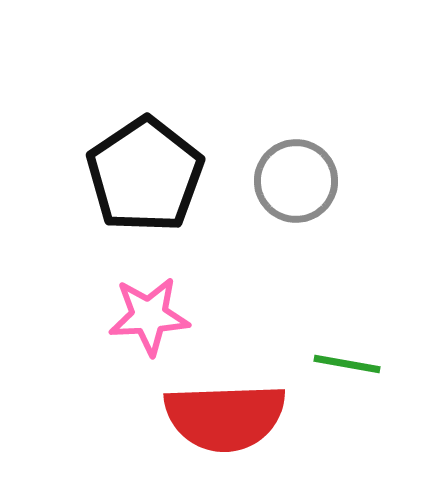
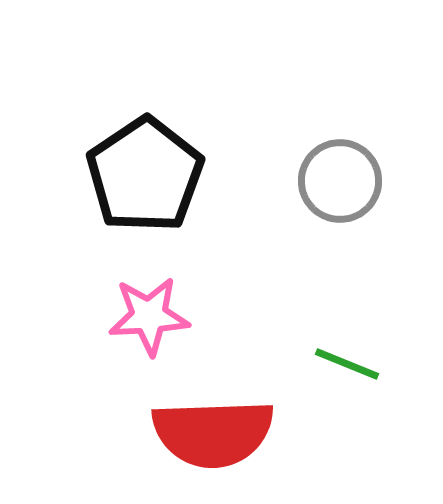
gray circle: moved 44 px right
green line: rotated 12 degrees clockwise
red semicircle: moved 12 px left, 16 px down
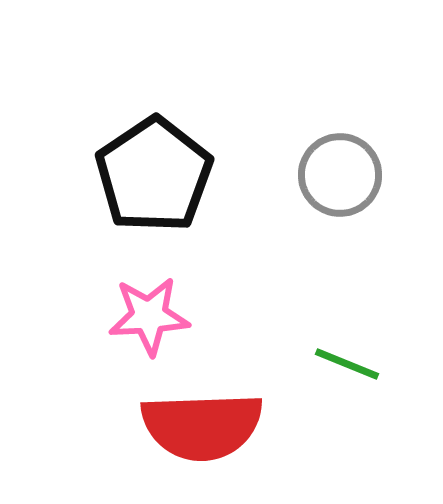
black pentagon: moved 9 px right
gray circle: moved 6 px up
red semicircle: moved 11 px left, 7 px up
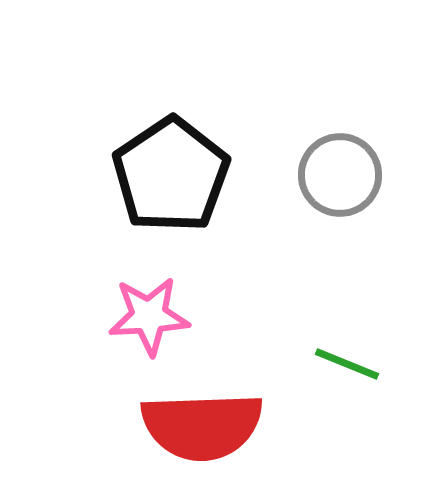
black pentagon: moved 17 px right
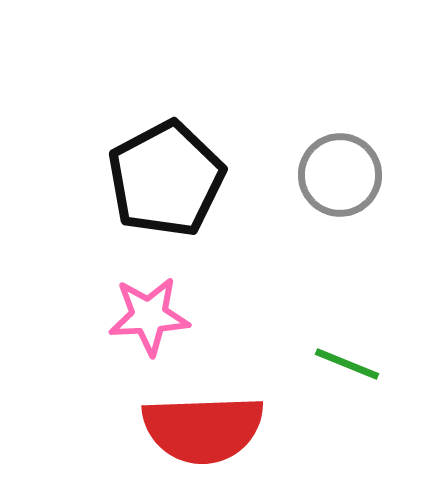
black pentagon: moved 5 px left, 4 px down; rotated 6 degrees clockwise
red semicircle: moved 1 px right, 3 px down
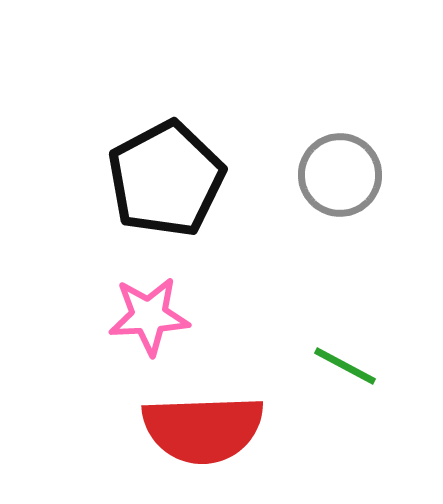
green line: moved 2 px left, 2 px down; rotated 6 degrees clockwise
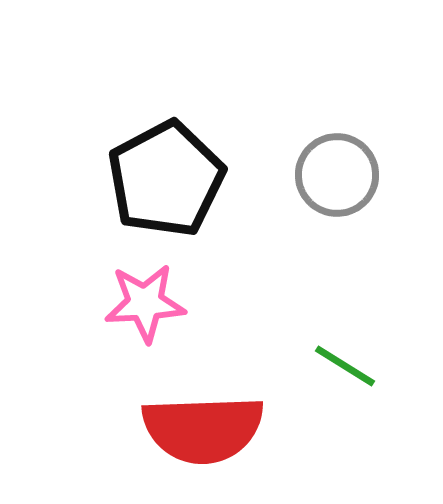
gray circle: moved 3 px left
pink star: moved 4 px left, 13 px up
green line: rotated 4 degrees clockwise
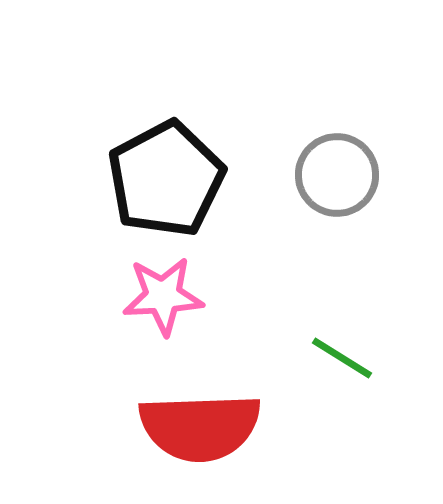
pink star: moved 18 px right, 7 px up
green line: moved 3 px left, 8 px up
red semicircle: moved 3 px left, 2 px up
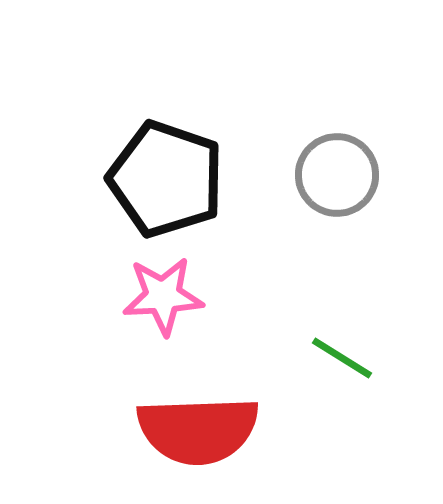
black pentagon: rotated 25 degrees counterclockwise
red semicircle: moved 2 px left, 3 px down
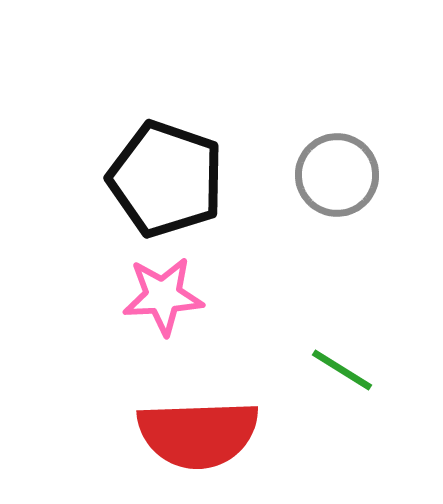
green line: moved 12 px down
red semicircle: moved 4 px down
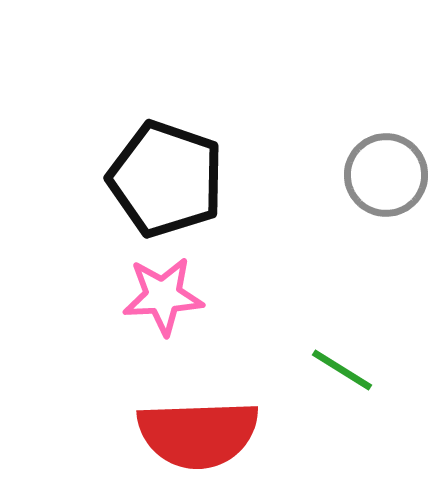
gray circle: moved 49 px right
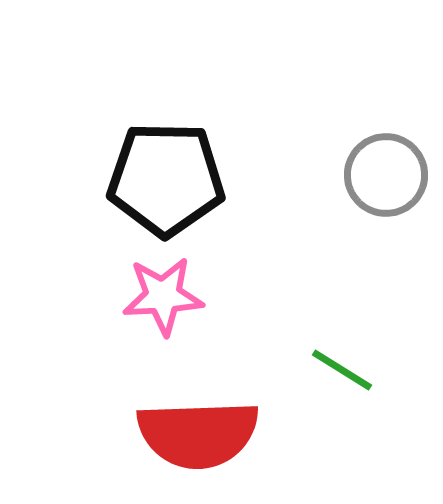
black pentagon: rotated 18 degrees counterclockwise
